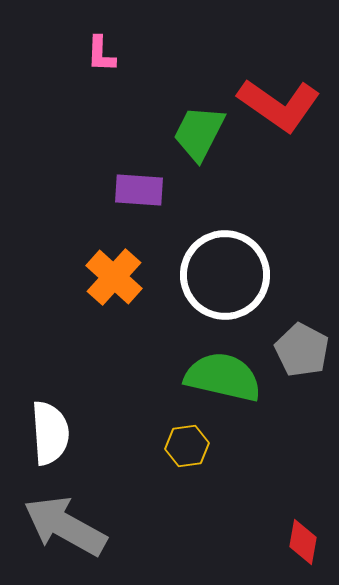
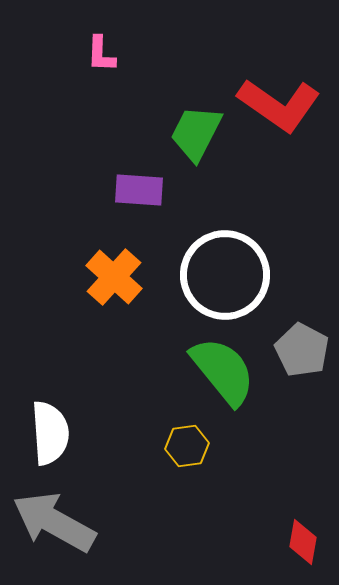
green trapezoid: moved 3 px left
green semicircle: moved 6 px up; rotated 38 degrees clockwise
gray arrow: moved 11 px left, 4 px up
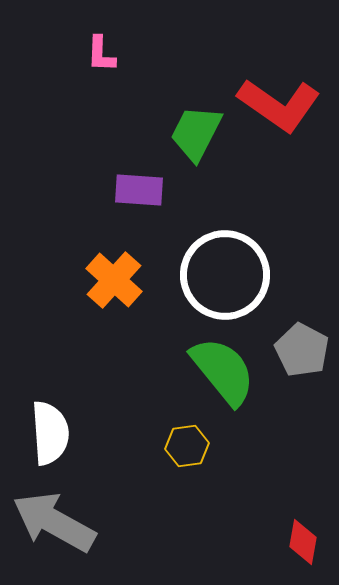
orange cross: moved 3 px down
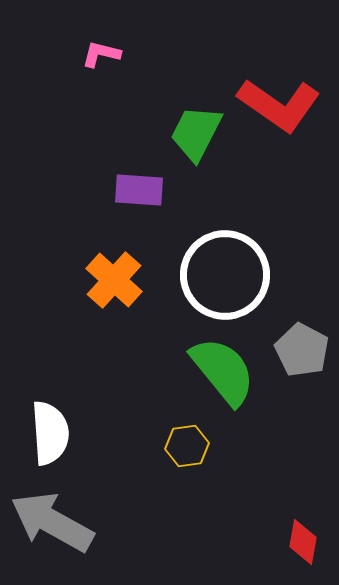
pink L-shape: rotated 102 degrees clockwise
gray arrow: moved 2 px left
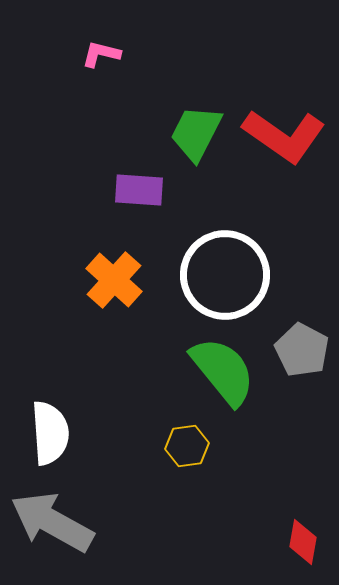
red L-shape: moved 5 px right, 31 px down
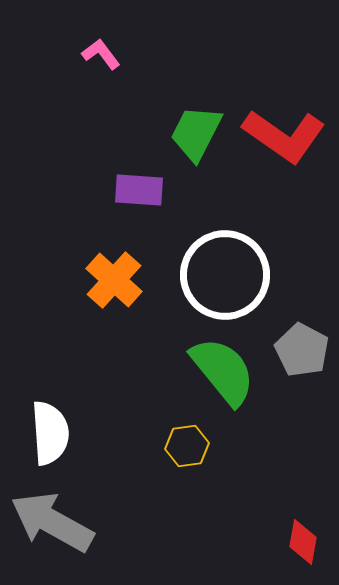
pink L-shape: rotated 39 degrees clockwise
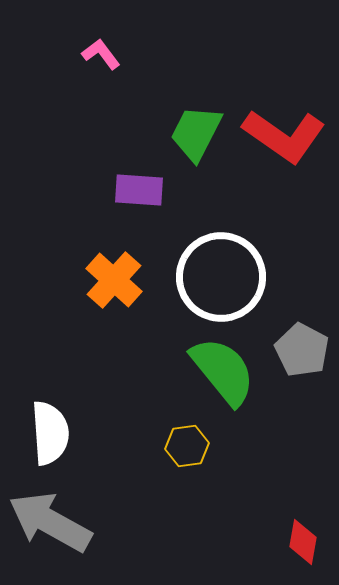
white circle: moved 4 px left, 2 px down
gray arrow: moved 2 px left
